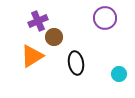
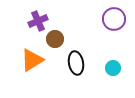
purple circle: moved 9 px right, 1 px down
brown circle: moved 1 px right, 2 px down
orange triangle: moved 4 px down
cyan circle: moved 6 px left, 6 px up
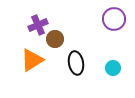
purple cross: moved 4 px down
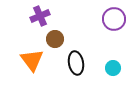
purple cross: moved 2 px right, 9 px up
orange triangle: rotated 35 degrees counterclockwise
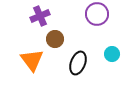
purple circle: moved 17 px left, 5 px up
black ellipse: moved 2 px right; rotated 30 degrees clockwise
cyan circle: moved 1 px left, 14 px up
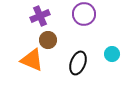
purple circle: moved 13 px left
brown circle: moved 7 px left, 1 px down
orange triangle: rotated 30 degrees counterclockwise
